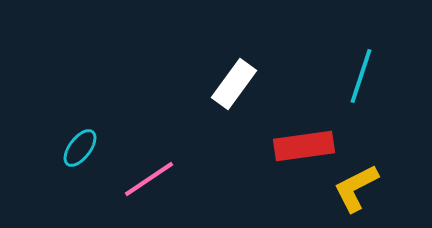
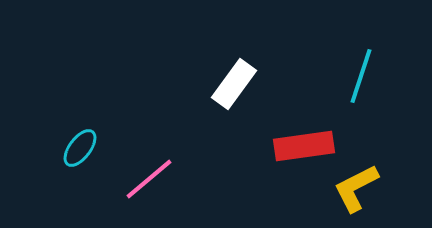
pink line: rotated 6 degrees counterclockwise
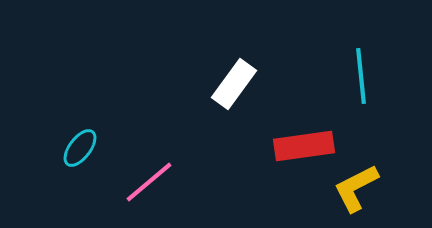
cyan line: rotated 24 degrees counterclockwise
pink line: moved 3 px down
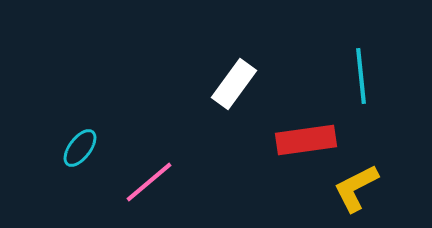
red rectangle: moved 2 px right, 6 px up
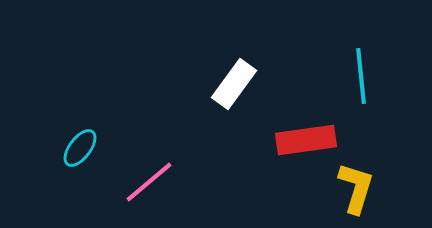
yellow L-shape: rotated 134 degrees clockwise
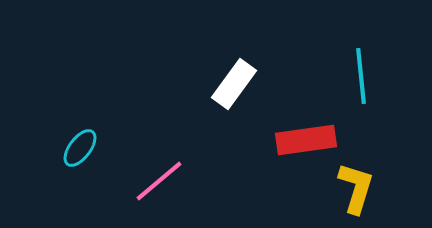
pink line: moved 10 px right, 1 px up
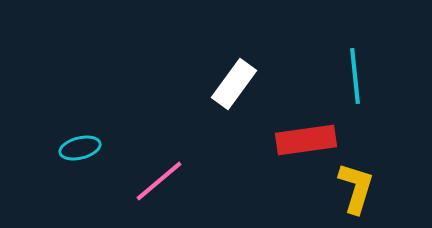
cyan line: moved 6 px left
cyan ellipse: rotated 39 degrees clockwise
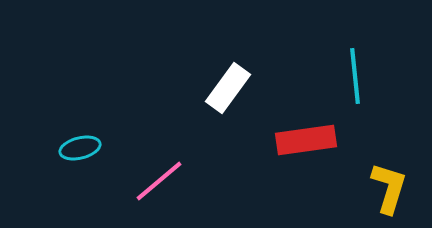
white rectangle: moved 6 px left, 4 px down
yellow L-shape: moved 33 px right
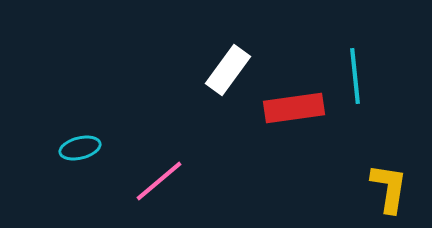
white rectangle: moved 18 px up
red rectangle: moved 12 px left, 32 px up
yellow L-shape: rotated 8 degrees counterclockwise
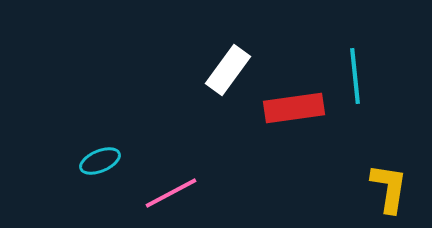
cyan ellipse: moved 20 px right, 13 px down; rotated 9 degrees counterclockwise
pink line: moved 12 px right, 12 px down; rotated 12 degrees clockwise
